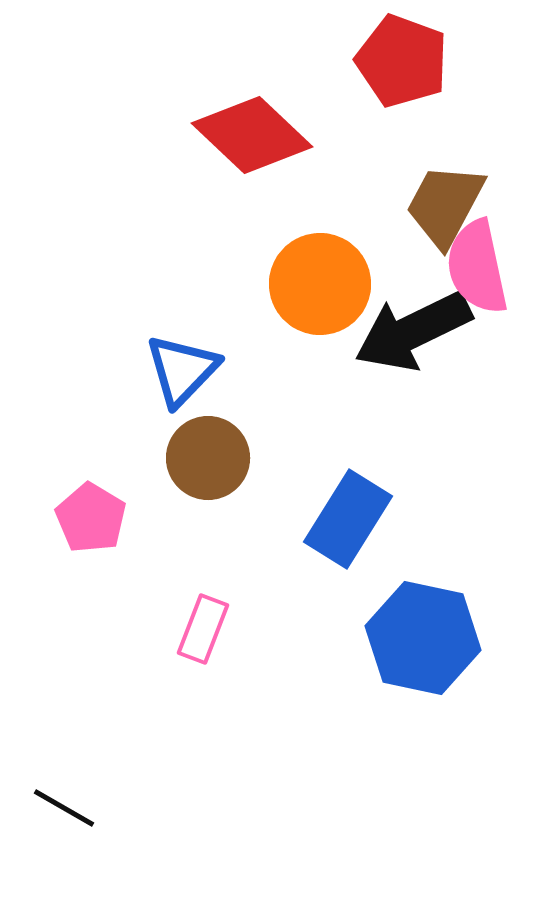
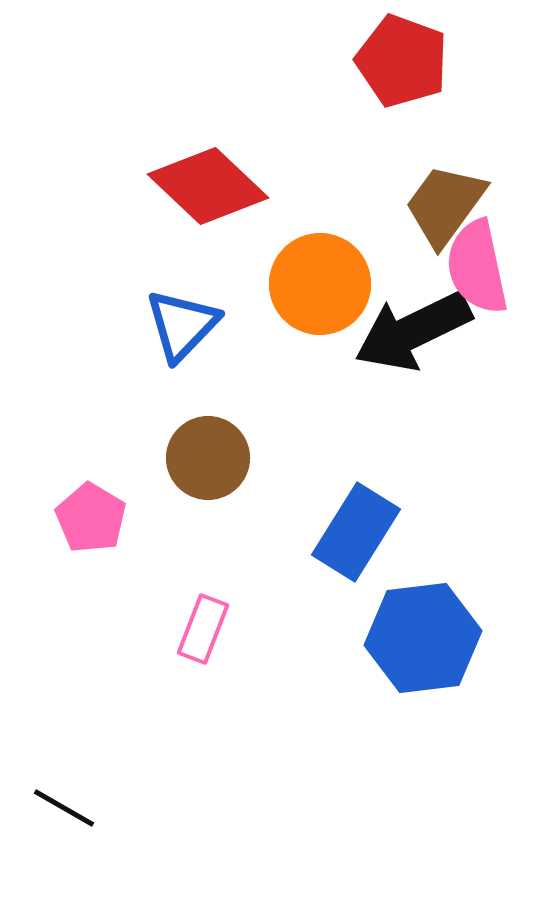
red diamond: moved 44 px left, 51 px down
brown trapezoid: rotated 8 degrees clockwise
blue triangle: moved 45 px up
blue rectangle: moved 8 px right, 13 px down
blue hexagon: rotated 19 degrees counterclockwise
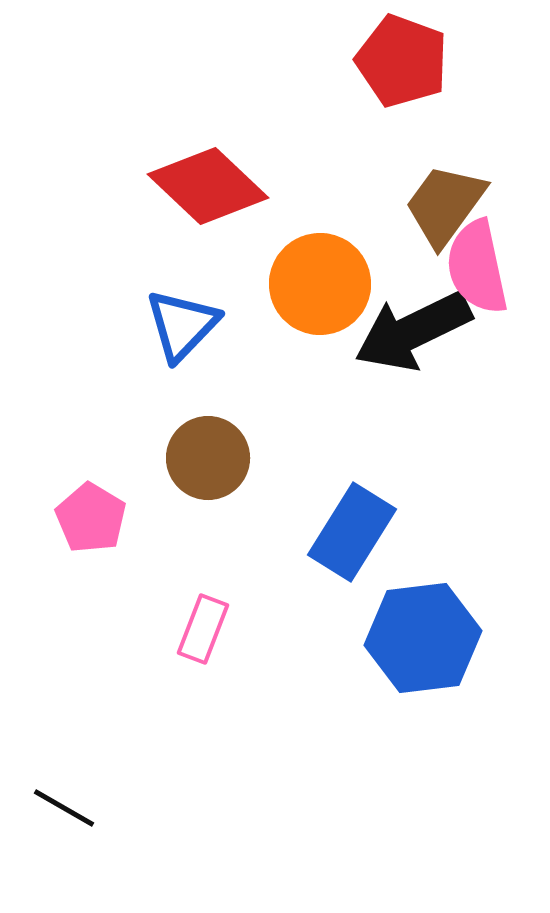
blue rectangle: moved 4 px left
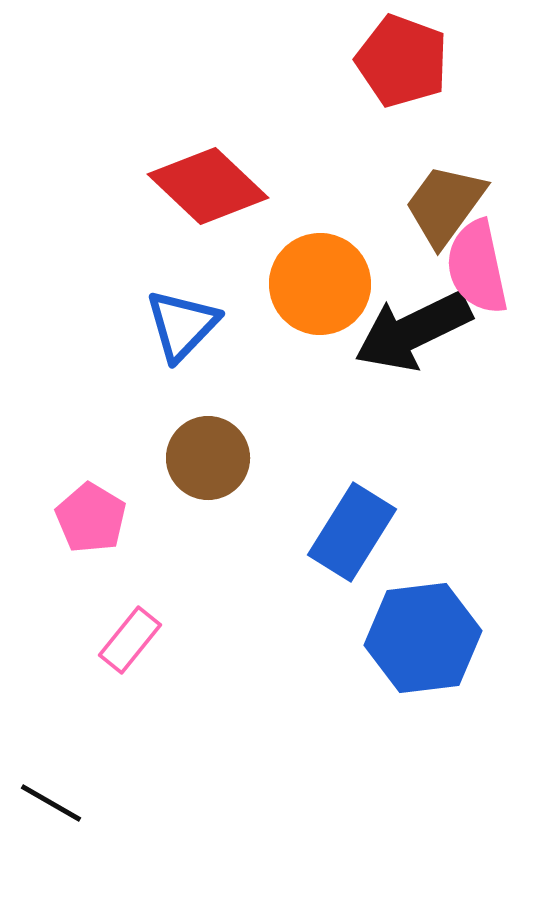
pink rectangle: moved 73 px left, 11 px down; rotated 18 degrees clockwise
black line: moved 13 px left, 5 px up
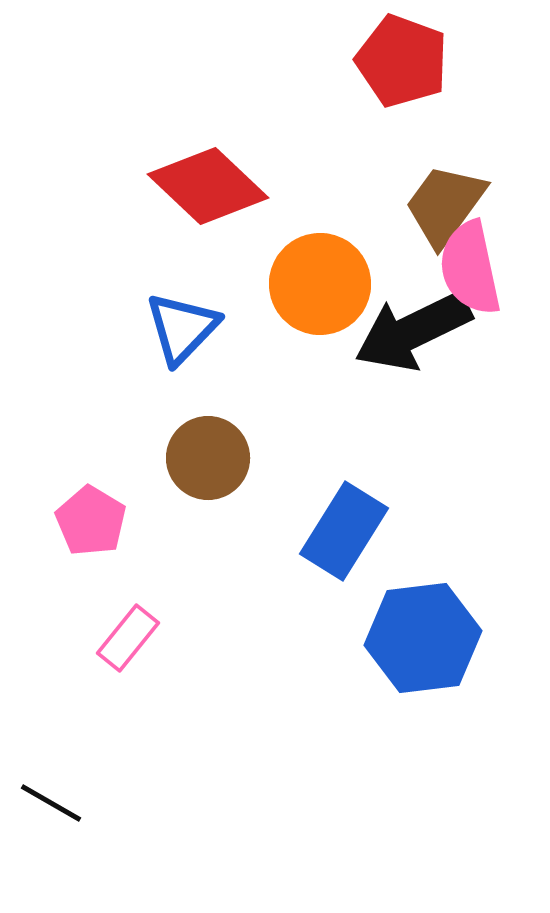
pink semicircle: moved 7 px left, 1 px down
blue triangle: moved 3 px down
pink pentagon: moved 3 px down
blue rectangle: moved 8 px left, 1 px up
pink rectangle: moved 2 px left, 2 px up
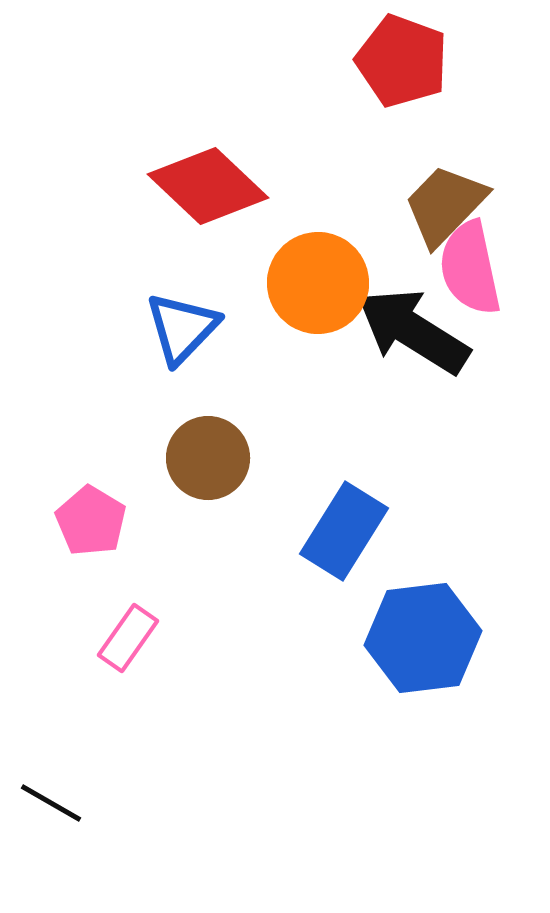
brown trapezoid: rotated 8 degrees clockwise
orange circle: moved 2 px left, 1 px up
black arrow: rotated 58 degrees clockwise
pink rectangle: rotated 4 degrees counterclockwise
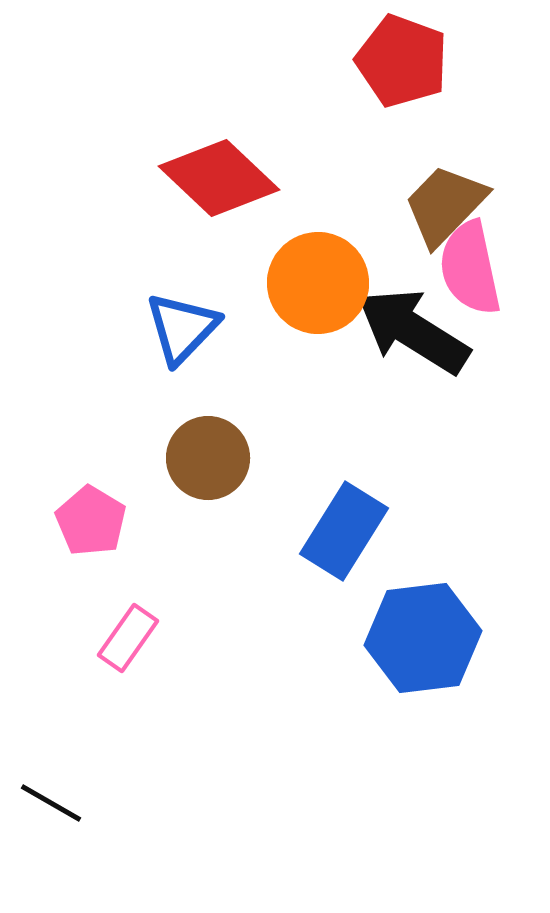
red diamond: moved 11 px right, 8 px up
